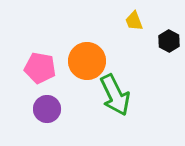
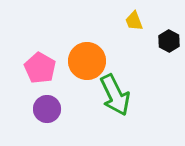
pink pentagon: rotated 20 degrees clockwise
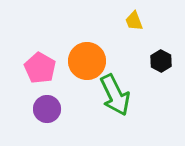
black hexagon: moved 8 px left, 20 px down
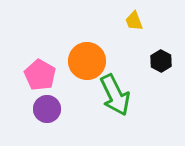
pink pentagon: moved 7 px down
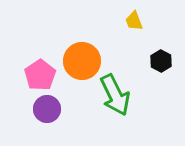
orange circle: moved 5 px left
pink pentagon: rotated 8 degrees clockwise
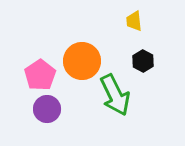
yellow trapezoid: rotated 15 degrees clockwise
black hexagon: moved 18 px left
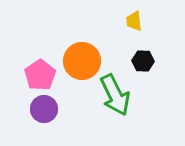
black hexagon: rotated 25 degrees counterclockwise
purple circle: moved 3 px left
